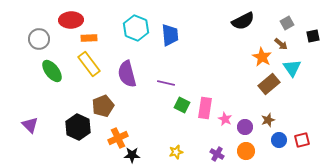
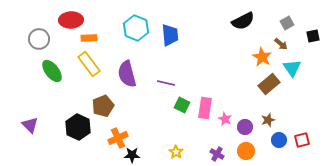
yellow star: rotated 24 degrees counterclockwise
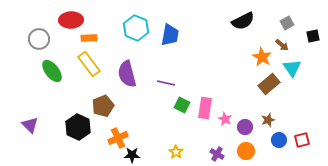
blue trapezoid: rotated 15 degrees clockwise
brown arrow: moved 1 px right, 1 px down
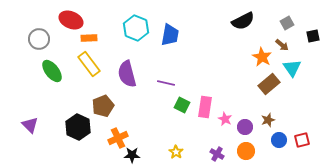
red ellipse: rotated 25 degrees clockwise
pink rectangle: moved 1 px up
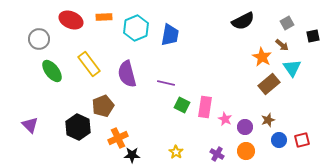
cyan hexagon: rotated 15 degrees clockwise
orange rectangle: moved 15 px right, 21 px up
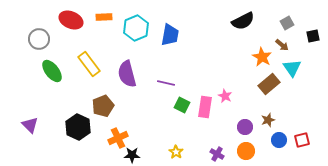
pink star: moved 23 px up
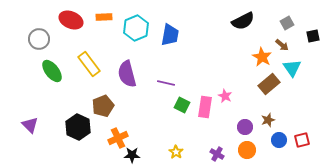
orange circle: moved 1 px right, 1 px up
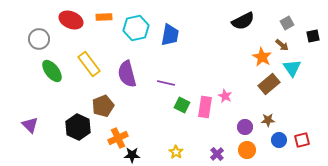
cyan hexagon: rotated 10 degrees clockwise
brown star: rotated 16 degrees clockwise
purple cross: rotated 16 degrees clockwise
